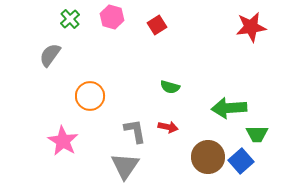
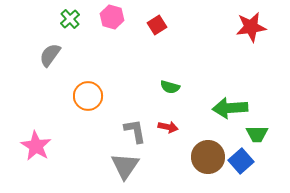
orange circle: moved 2 px left
green arrow: moved 1 px right
pink star: moved 27 px left, 5 px down
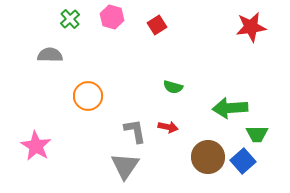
gray semicircle: rotated 55 degrees clockwise
green semicircle: moved 3 px right
blue square: moved 2 px right
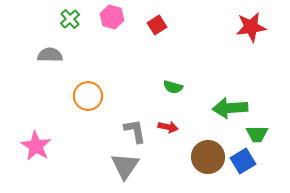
blue square: rotated 10 degrees clockwise
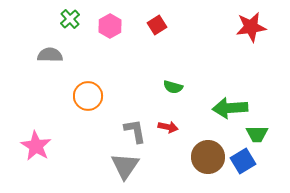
pink hexagon: moved 2 px left, 9 px down; rotated 15 degrees clockwise
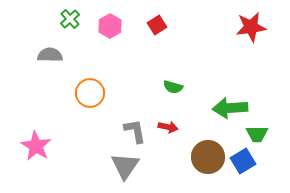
orange circle: moved 2 px right, 3 px up
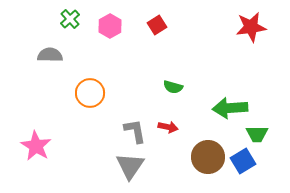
gray triangle: moved 5 px right
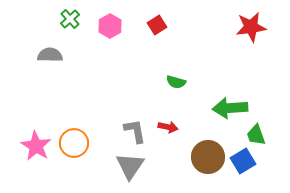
green semicircle: moved 3 px right, 5 px up
orange circle: moved 16 px left, 50 px down
green trapezoid: moved 1 px left, 1 px down; rotated 70 degrees clockwise
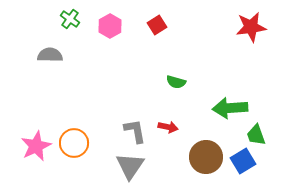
green cross: rotated 12 degrees counterclockwise
pink star: rotated 16 degrees clockwise
brown circle: moved 2 px left
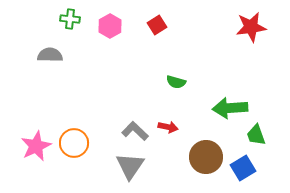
green cross: rotated 30 degrees counterclockwise
gray L-shape: rotated 36 degrees counterclockwise
blue square: moved 7 px down
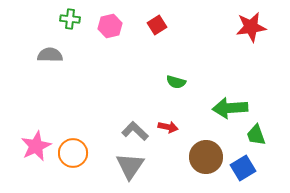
pink hexagon: rotated 15 degrees clockwise
orange circle: moved 1 px left, 10 px down
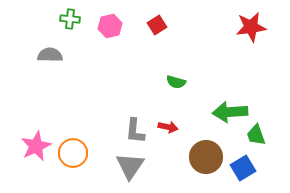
green arrow: moved 4 px down
gray L-shape: rotated 128 degrees counterclockwise
